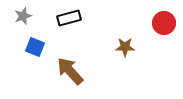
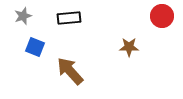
black rectangle: rotated 10 degrees clockwise
red circle: moved 2 px left, 7 px up
brown star: moved 4 px right
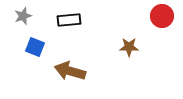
black rectangle: moved 2 px down
brown arrow: rotated 32 degrees counterclockwise
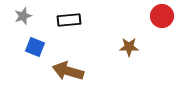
brown arrow: moved 2 px left
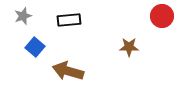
blue square: rotated 18 degrees clockwise
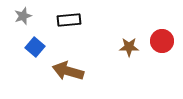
red circle: moved 25 px down
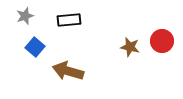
gray star: moved 2 px right
brown star: moved 1 px right; rotated 12 degrees clockwise
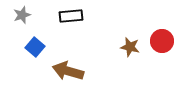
gray star: moved 3 px left, 1 px up
black rectangle: moved 2 px right, 4 px up
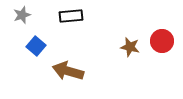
blue square: moved 1 px right, 1 px up
